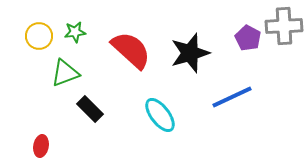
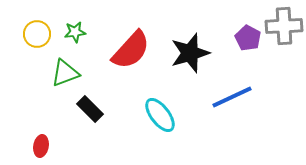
yellow circle: moved 2 px left, 2 px up
red semicircle: rotated 90 degrees clockwise
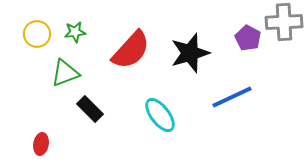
gray cross: moved 4 px up
red ellipse: moved 2 px up
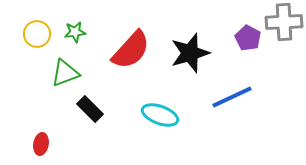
cyan ellipse: rotated 33 degrees counterclockwise
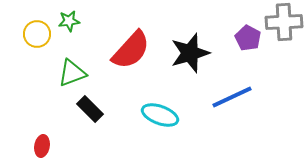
green star: moved 6 px left, 11 px up
green triangle: moved 7 px right
red ellipse: moved 1 px right, 2 px down
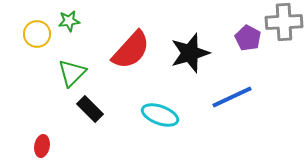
green triangle: rotated 24 degrees counterclockwise
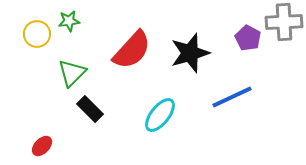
red semicircle: moved 1 px right
cyan ellipse: rotated 72 degrees counterclockwise
red ellipse: rotated 35 degrees clockwise
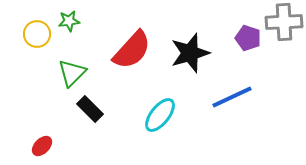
purple pentagon: rotated 10 degrees counterclockwise
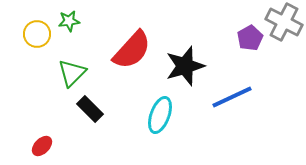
gray cross: rotated 30 degrees clockwise
purple pentagon: moved 2 px right; rotated 25 degrees clockwise
black star: moved 5 px left, 13 px down
cyan ellipse: rotated 18 degrees counterclockwise
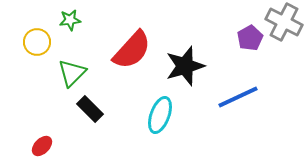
green star: moved 1 px right, 1 px up
yellow circle: moved 8 px down
blue line: moved 6 px right
